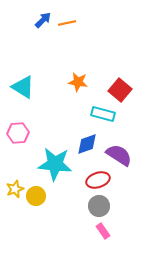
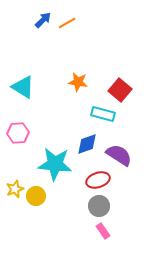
orange line: rotated 18 degrees counterclockwise
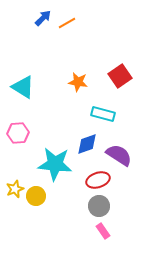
blue arrow: moved 2 px up
red square: moved 14 px up; rotated 15 degrees clockwise
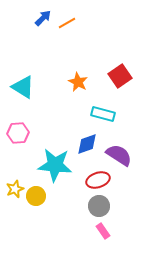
orange star: rotated 18 degrees clockwise
cyan star: moved 1 px down
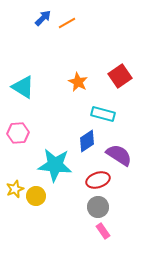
blue diamond: moved 3 px up; rotated 15 degrees counterclockwise
gray circle: moved 1 px left, 1 px down
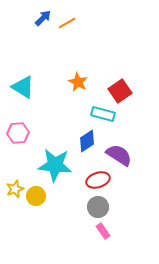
red square: moved 15 px down
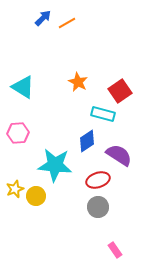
pink rectangle: moved 12 px right, 19 px down
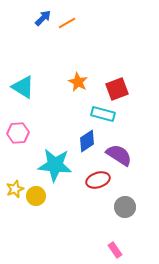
red square: moved 3 px left, 2 px up; rotated 15 degrees clockwise
gray circle: moved 27 px right
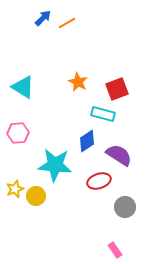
red ellipse: moved 1 px right, 1 px down
